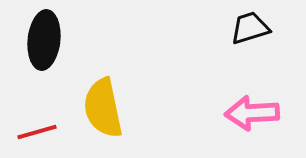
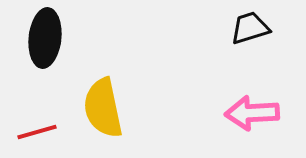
black ellipse: moved 1 px right, 2 px up
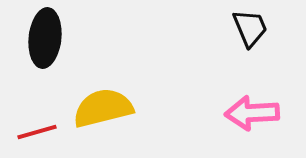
black trapezoid: rotated 84 degrees clockwise
yellow semicircle: rotated 88 degrees clockwise
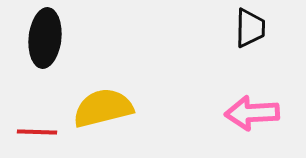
black trapezoid: rotated 24 degrees clockwise
red line: rotated 18 degrees clockwise
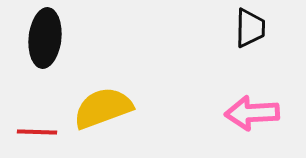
yellow semicircle: rotated 6 degrees counterclockwise
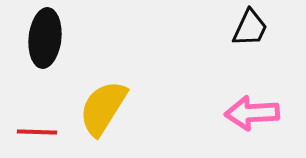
black trapezoid: rotated 24 degrees clockwise
yellow semicircle: rotated 38 degrees counterclockwise
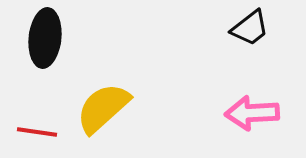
black trapezoid: rotated 27 degrees clockwise
yellow semicircle: rotated 16 degrees clockwise
red line: rotated 6 degrees clockwise
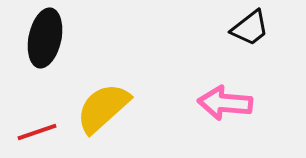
black ellipse: rotated 6 degrees clockwise
pink arrow: moved 27 px left, 10 px up; rotated 8 degrees clockwise
red line: rotated 27 degrees counterclockwise
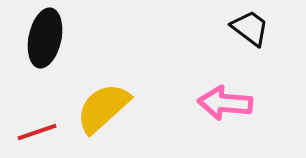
black trapezoid: rotated 105 degrees counterclockwise
